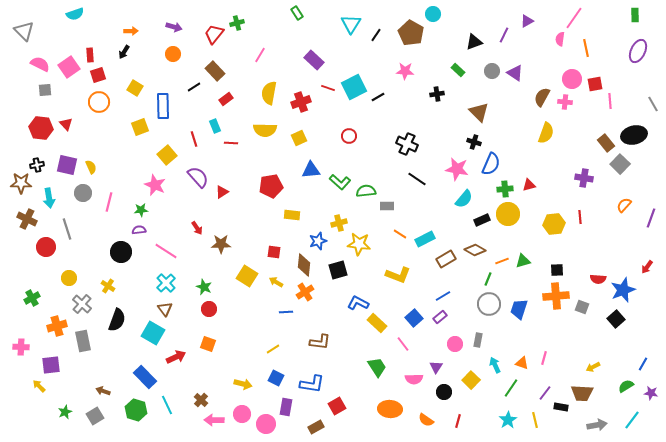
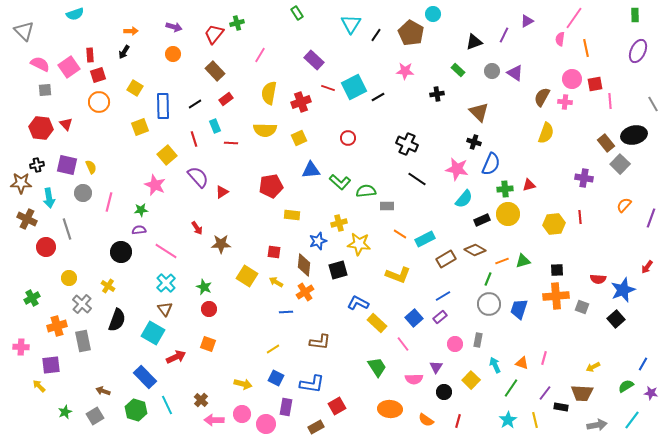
black line at (194, 87): moved 1 px right, 17 px down
red circle at (349, 136): moved 1 px left, 2 px down
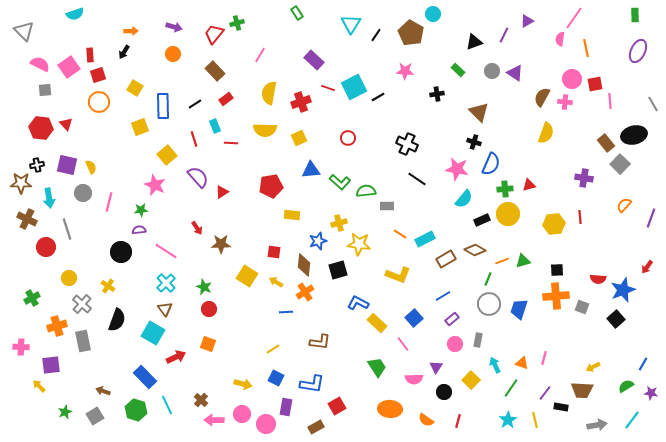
purple rectangle at (440, 317): moved 12 px right, 2 px down
brown trapezoid at (582, 393): moved 3 px up
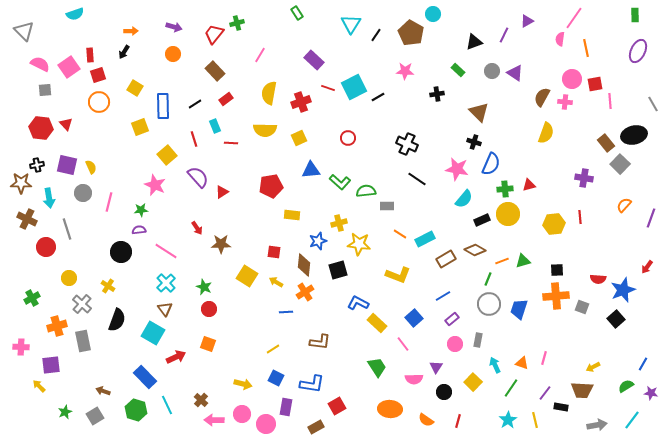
yellow square at (471, 380): moved 2 px right, 2 px down
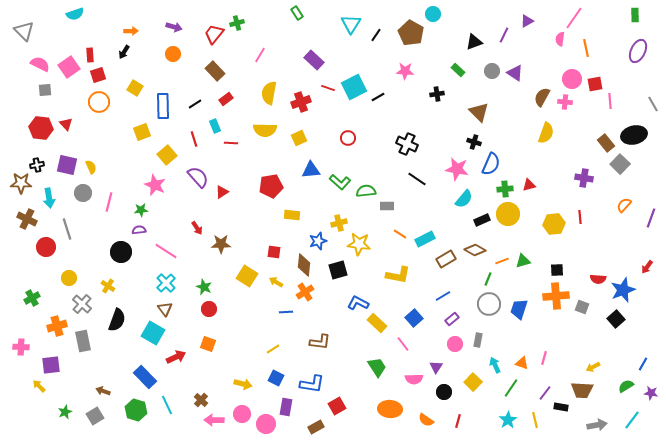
yellow square at (140, 127): moved 2 px right, 5 px down
yellow L-shape at (398, 275): rotated 10 degrees counterclockwise
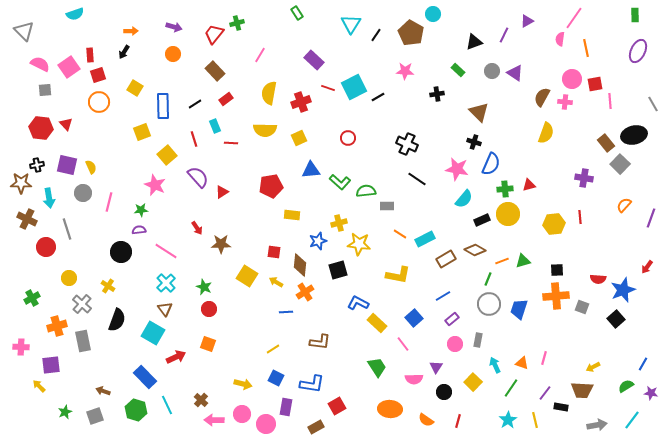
brown diamond at (304, 265): moved 4 px left
gray square at (95, 416): rotated 12 degrees clockwise
